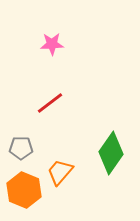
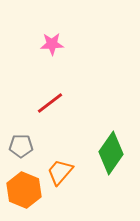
gray pentagon: moved 2 px up
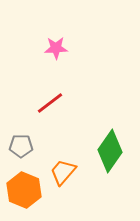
pink star: moved 4 px right, 4 px down
green diamond: moved 1 px left, 2 px up
orange trapezoid: moved 3 px right
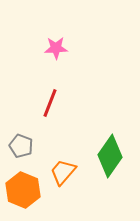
red line: rotated 32 degrees counterclockwise
gray pentagon: rotated 20 degrees clockwise
green diamond: moved 5 px down
orange hexagon: moved 1 px left
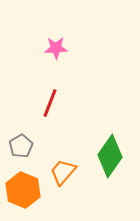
gray pentagon: rotated 20 degrees clockwise
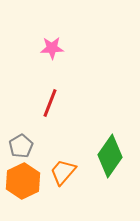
pink star: moved 4 px left
orange hexagon: moved 9 px up; rotated 12 degrees clockwise
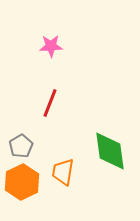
pink star: moved 1 px left, 2 px up
green diamond: moved 5 px up; rotated 42 degrees counterclockwise
orange trapezoid: rotated 32 degrees counterclockwise
orange hexagon: moved 1 px left, 1 px down
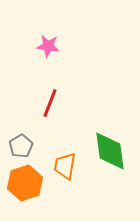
pink star: moved 3 px left; rotated 10 degrees clockwise
orange trapezoid: moved 2 px right, 6 px up
orange hexagon: moved 3 px right, 1 px down; rotated 8 degrees clockwise
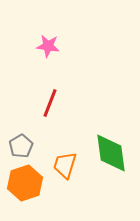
green diamond: moved 1 px right, 2 px down
orange trapezoid: moved 1 px up; rotated 8 degrees clockwise
